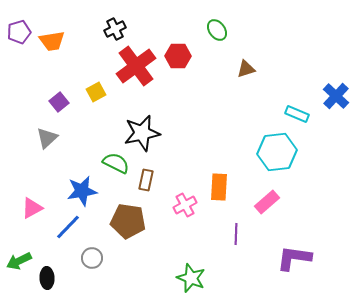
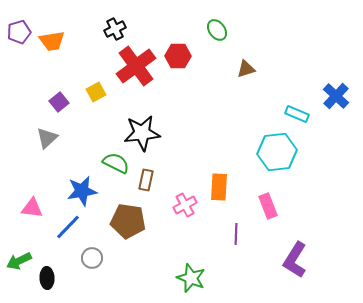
black star: rotated 6 degrees clockwise
pink rectangle: moved 1 px right, 4 px down; rotated 70 degrees counterclockwise
pink triangle: rotated 35 degrees clockwise
purple L-shape: moved 1 px right, 2 px down; rotated 66 degrees counterclockwise
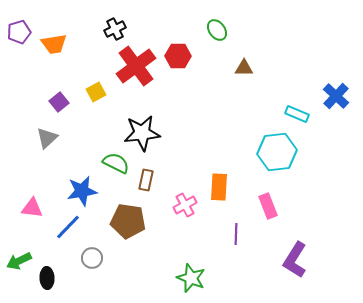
orange trapezoid: moved 2 px right, 3 px down
brown triangle: moved 2 px left, 1 px up; rotated 18 degrees clockwise
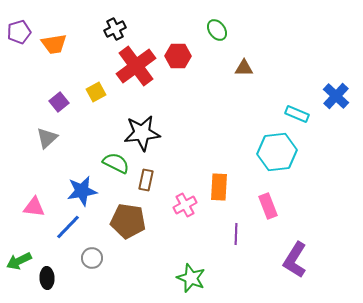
pink triangle: moved 2 px right, 1 px up
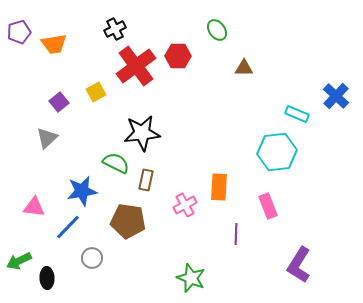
purple L-shape: moved 4 px right, 5 px down
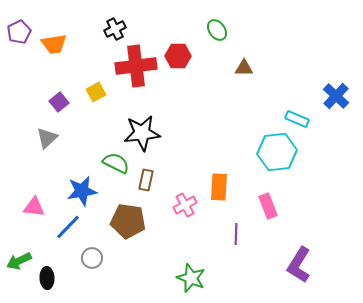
purple pentagon: rotated 10 degrees counterclockwise
red cross: rotated 30 degrees clockwise
cyan rectangle: moved 5 px down
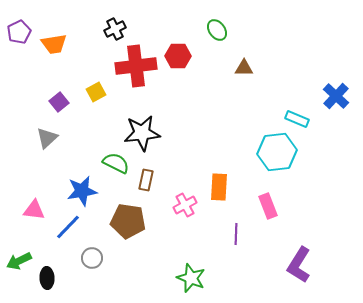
pink triangle: moved 3 px down
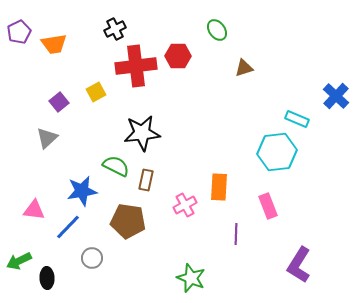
brown triangle: rotated 18 degrees counterclockwise
green semicircle: moved 3 px down
